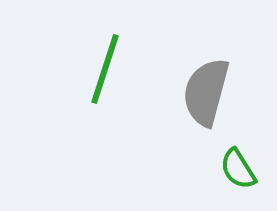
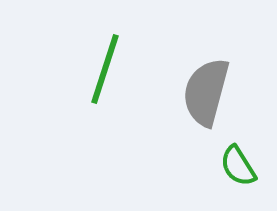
green semicircle: moved 3 px up
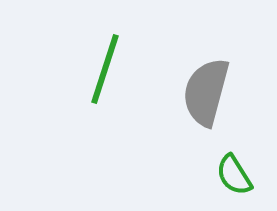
green semicircle: moved 4 px left, 9 px down
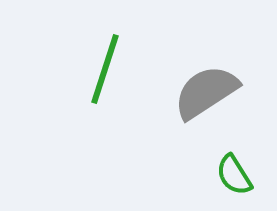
gray semicircle: rotated 42 degrees clockwise
